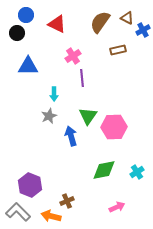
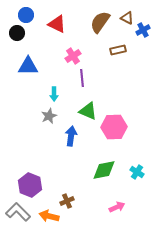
green triangle: moved 5 px up; rotated 42 degrees counterclockwise
blue arrow: rotated 24 degrees clockwise
cyan cross: rotated 24 degrees counterclockwise
orange arrow: moved 2 px left
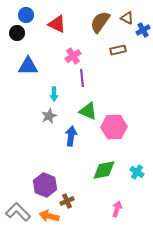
purple hexagon: moved 15 px right
pink arrow: moved 2 px down; rotated 49 degrees counterclockwise
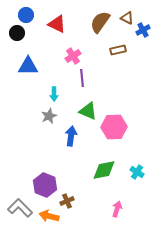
gray L-shape: moved 2 px right, 4 px up
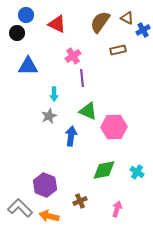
brown cross: moved 13 px right
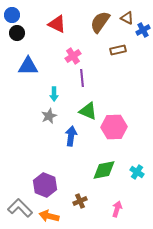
blue circle: moved 14 px left
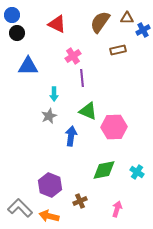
brown triangle: rotated 24 degrees counterclockwise
purple hexagon: moved 5 px right
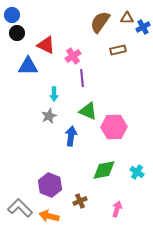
red triangle: moved 11 px left, 21 px down
blue cross: moved 3 px up
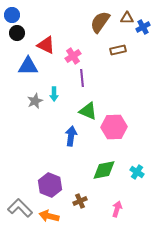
gray star: moved 14 px left, 15 px up
